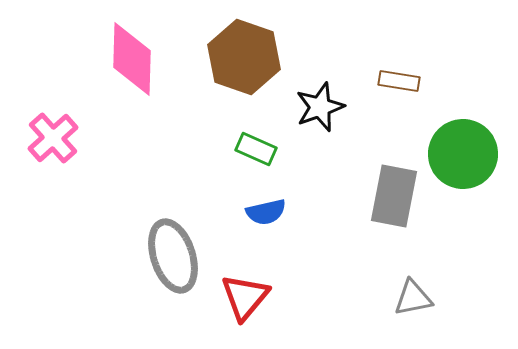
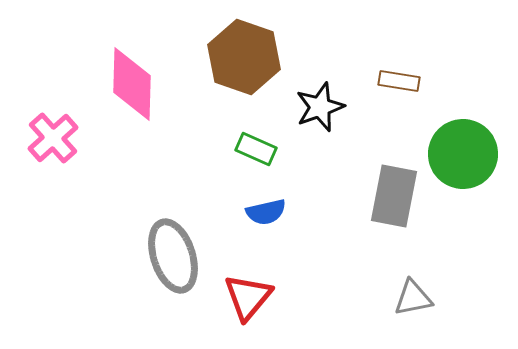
pink diamond: moved 25 px down
red triangle: moved 3 px right
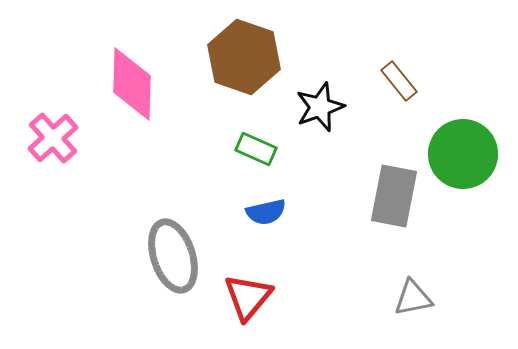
brown rectangle: rotated 42 degrees clockwise
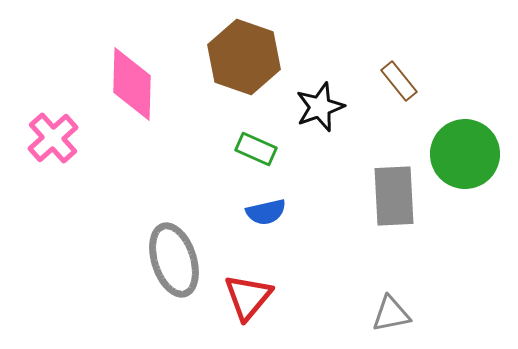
green circle: moved 2 px right
gray rectangle: rotated 14 degrees counterclockwise
gray ellipse: moved 1 px right, 4 px down
gray triangle: moved 22 px left, 16 px down
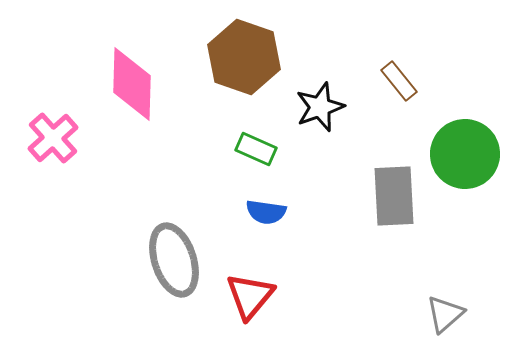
blue semicircle: rotated 21 degrees clockwise
red triangle: moved 2 px right, 1 px up
gray triangle: moved 54 px right; rotated 30 degrees counterclockwise
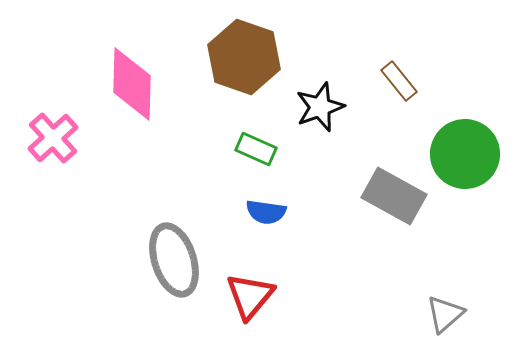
gray rectangle: rotated 58 degrees counterclockwise
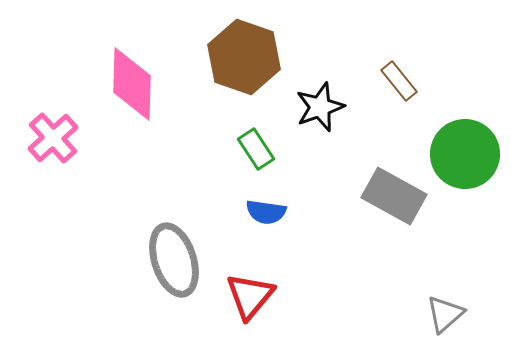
green rectangle: rotated 33 degrees clockwise
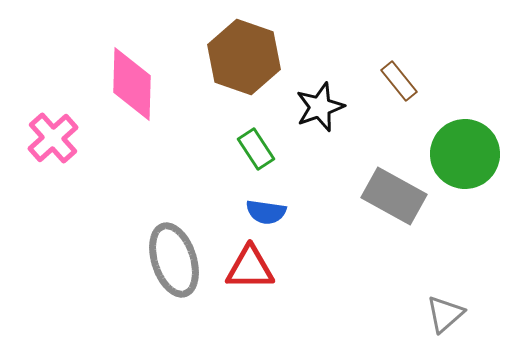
red triangle: moved 28 px up; rotated 50 degrees clockwise
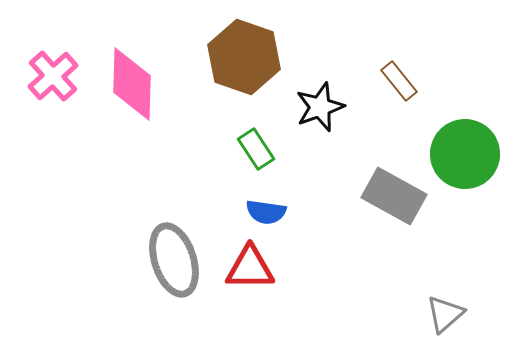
pink cross: moved 62 px up
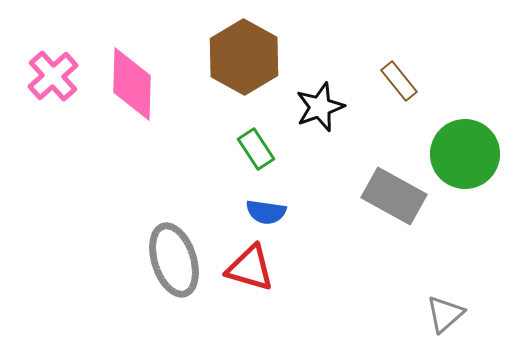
brown hexagon: rotated 10 degrees clockwise
red triangle: rotated 16 degrees clockwise
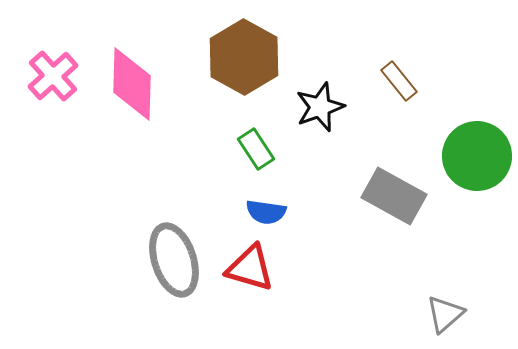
green circle: moved 12 px right, 2 px down
